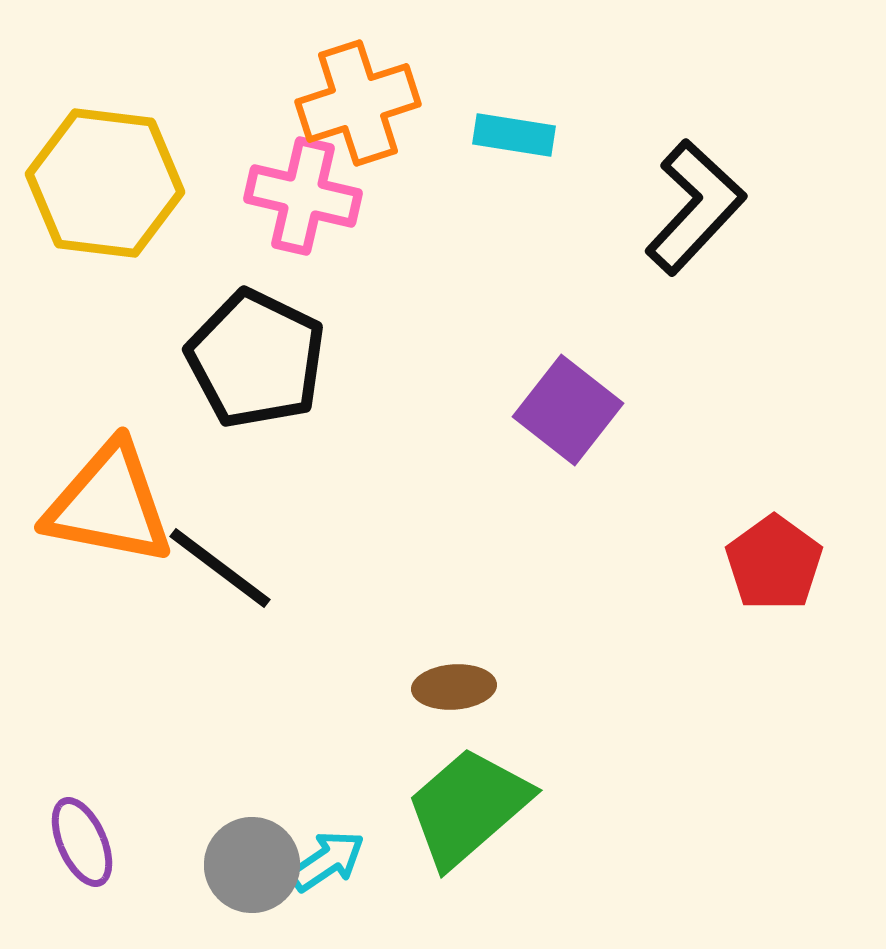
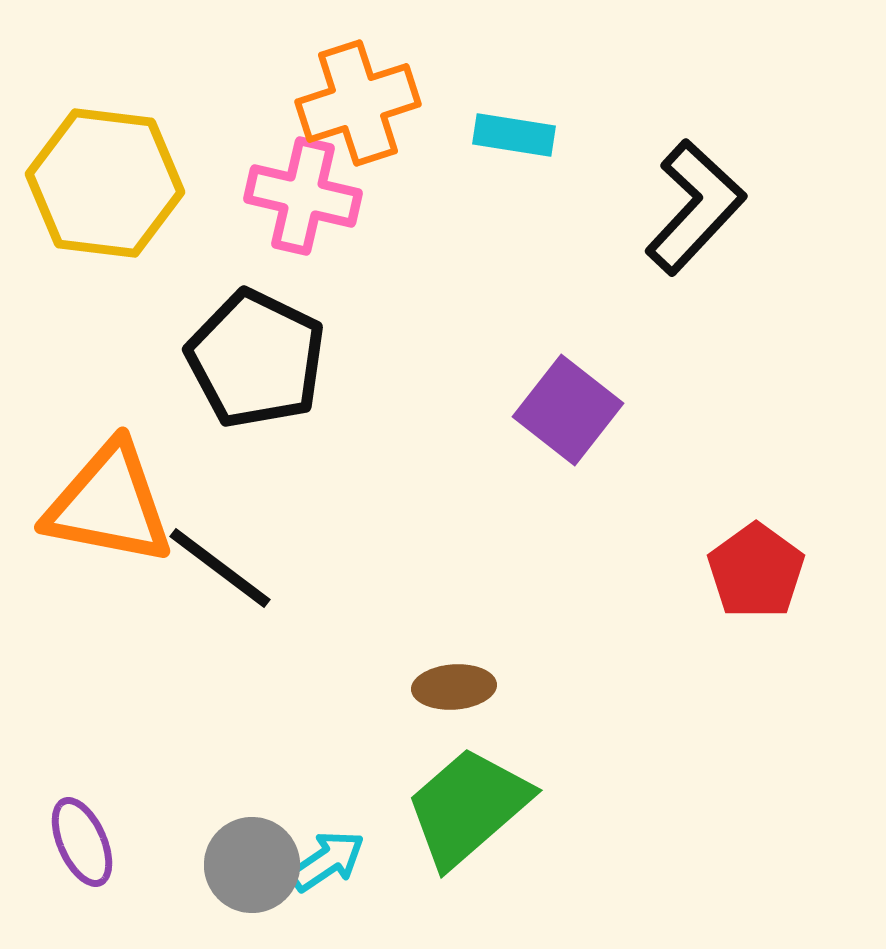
red pentagon: moved 18 px left, 8 px down
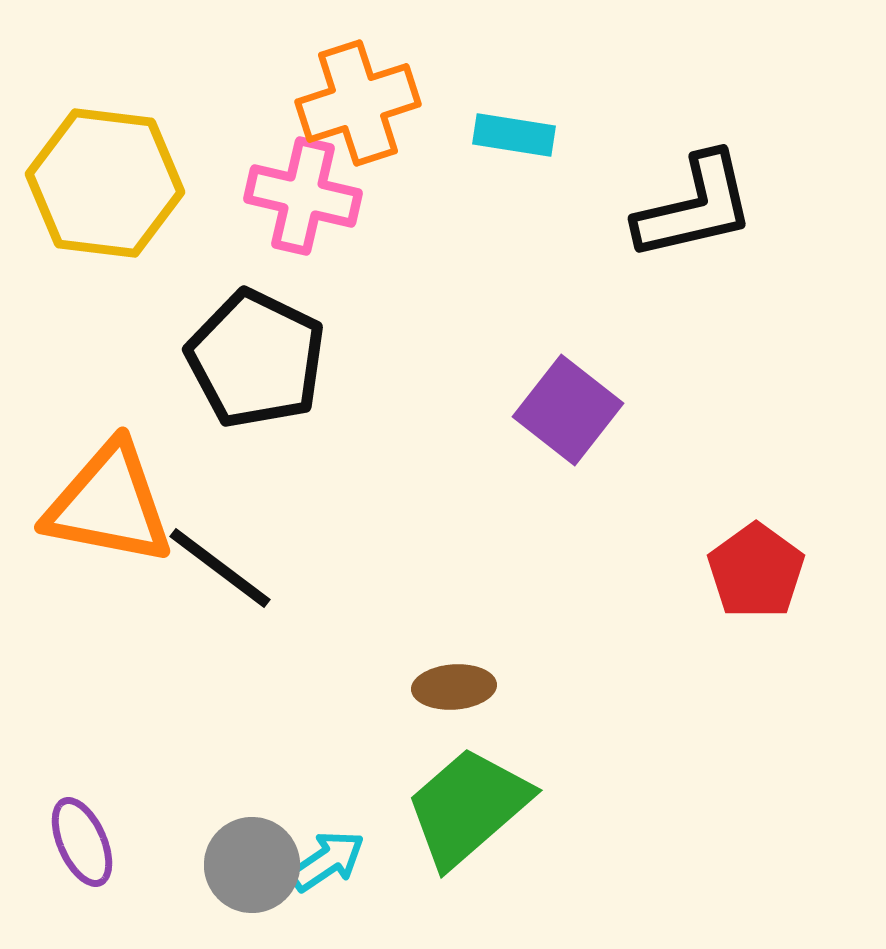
black L-shape: rotated 34 degrees clockwise
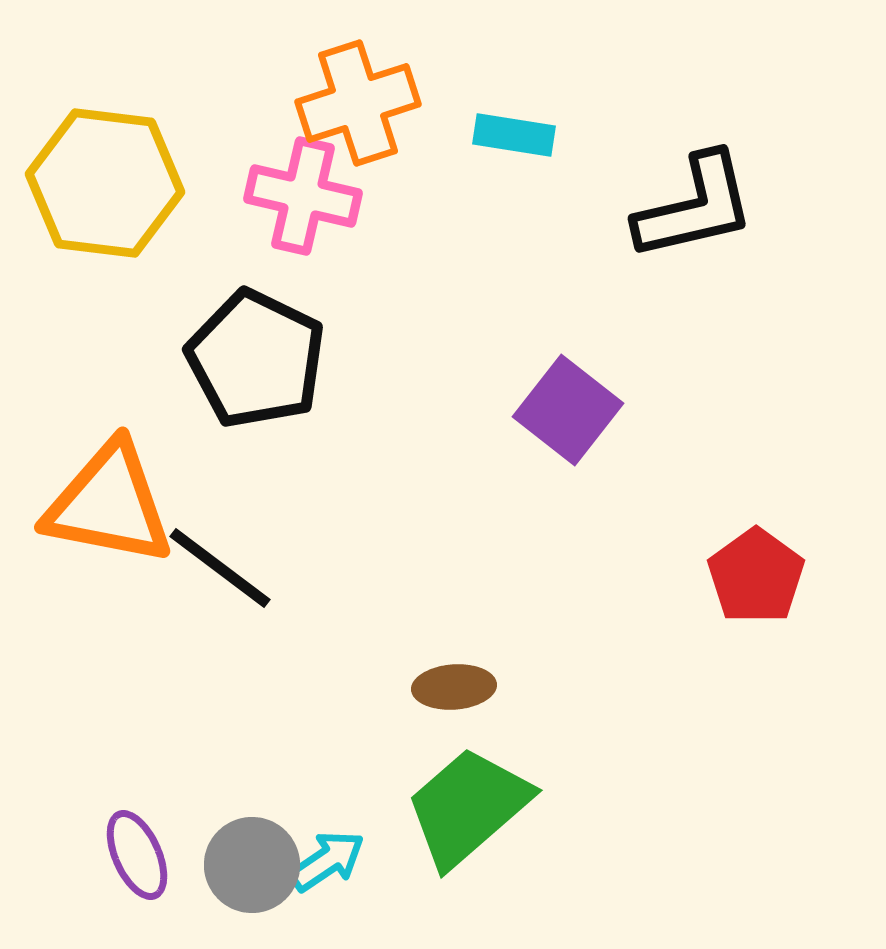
red pentagon: moved 5 px down
purple ellipse: moved 55 px right, 13 px down
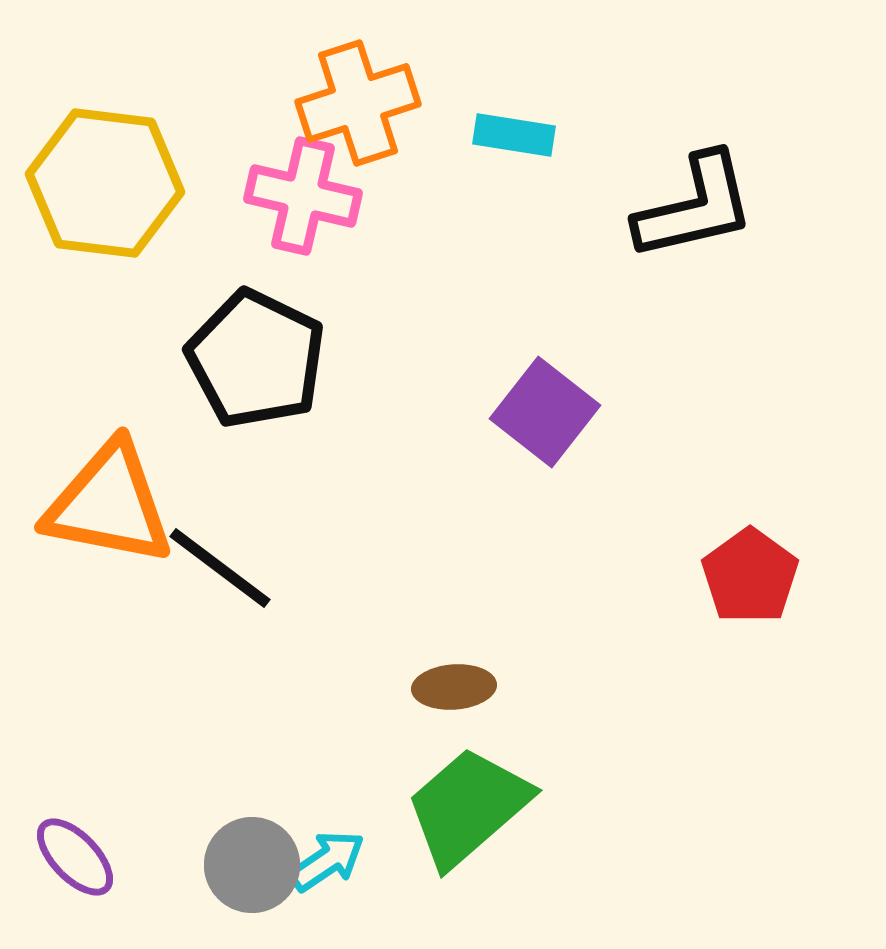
purple square: moved 23 px left, 2 px down
red pentagon: moved 6 px left
purple ellipse: moved 62 px left, 2 px down; rotated 20 degrees counterclockwise
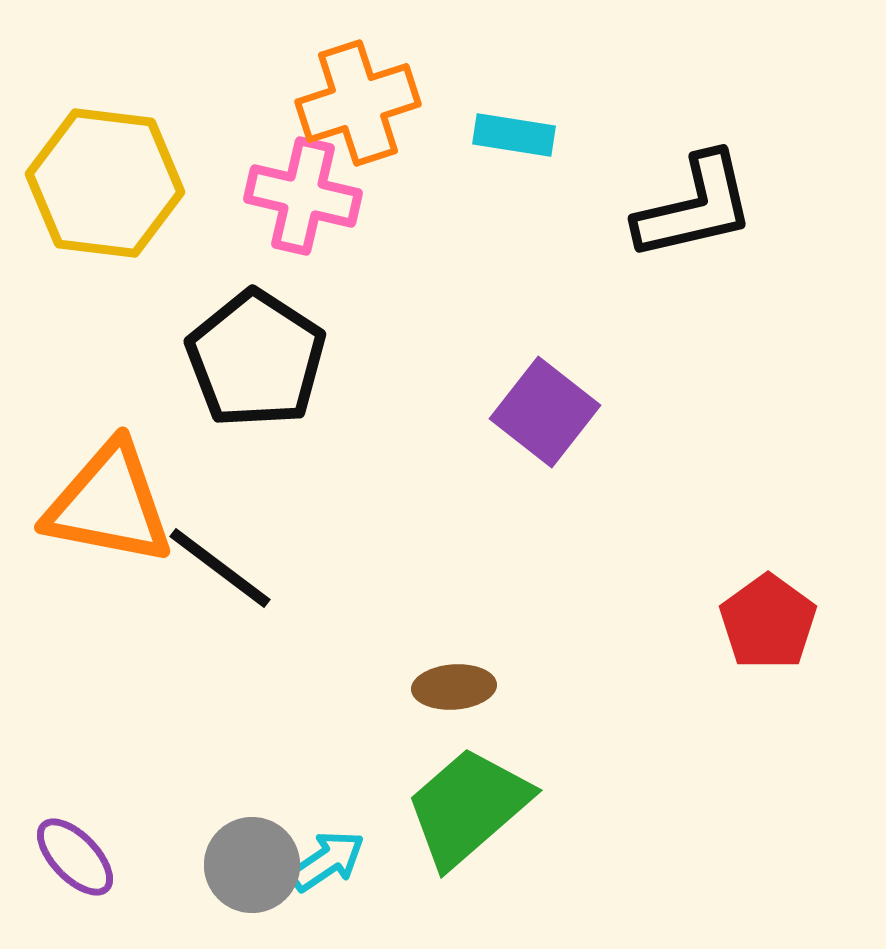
black pentagon: rotated 7 degrees clockwise
red pentagon: moved 18 px right, 46 px down
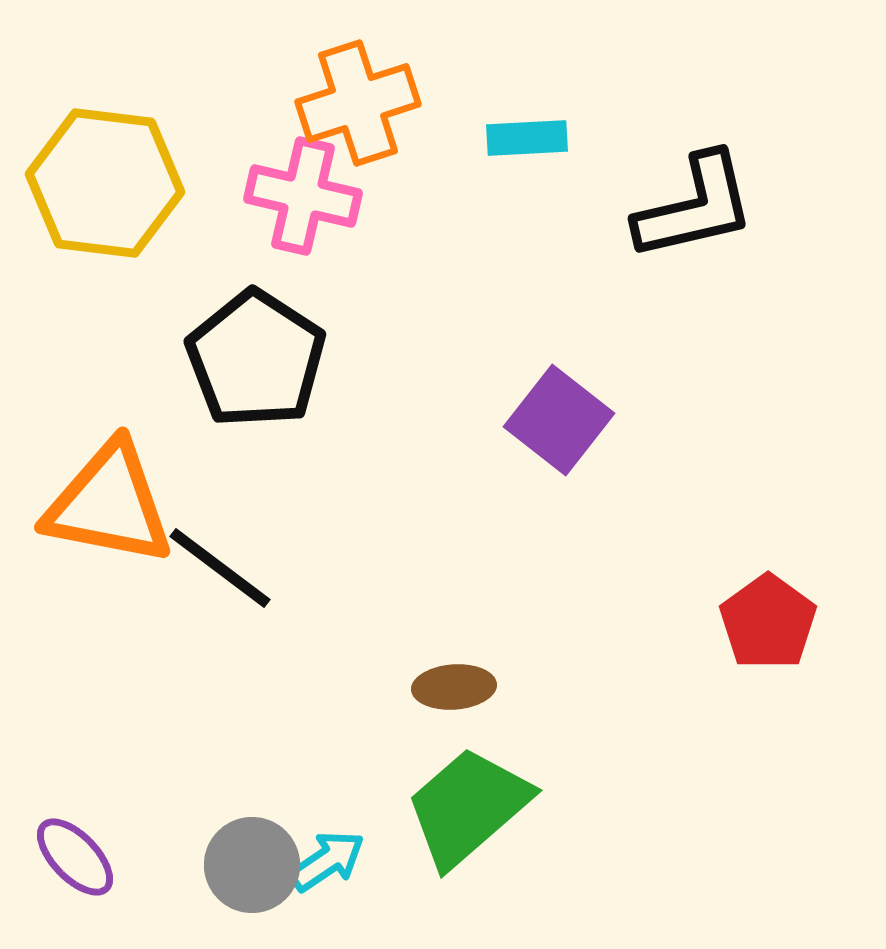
cyan rectangle: moved 13 px right, 3 px down; rotated 12 degrees counterclockwise
purple square: moved 14 px right, 8 px down
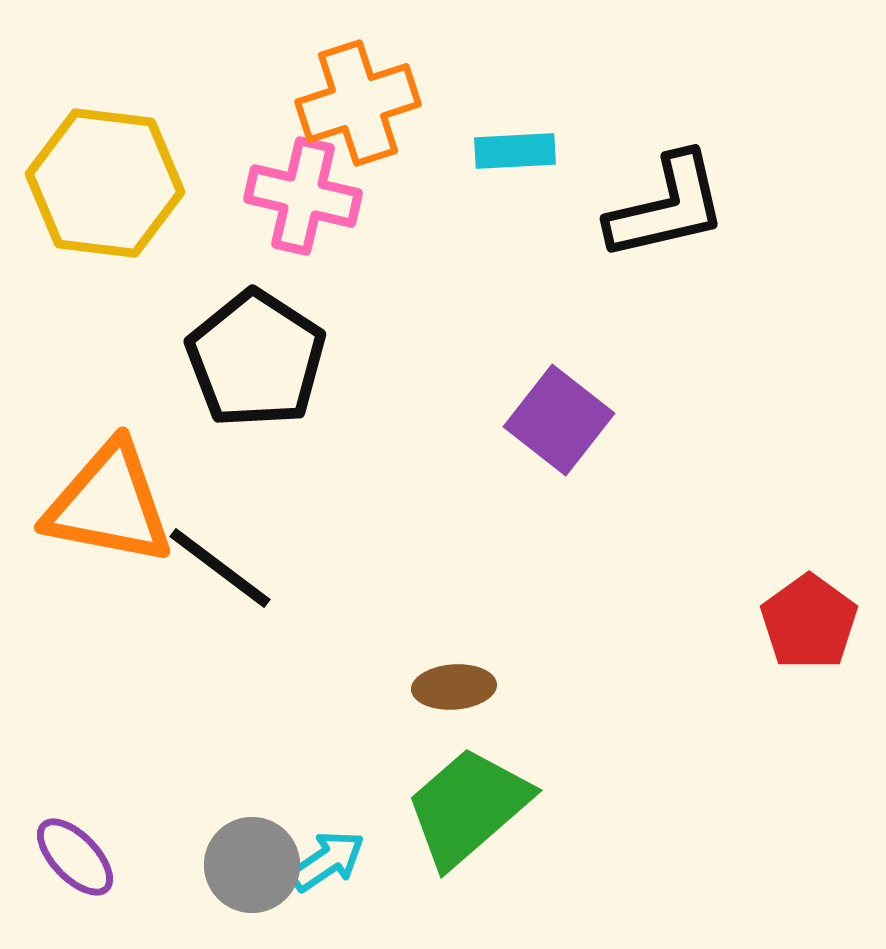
cyan rectangle: moved 12 px left, 13 px down
black L-shape: moved 28 px left
red pentagon: moved 41 px right
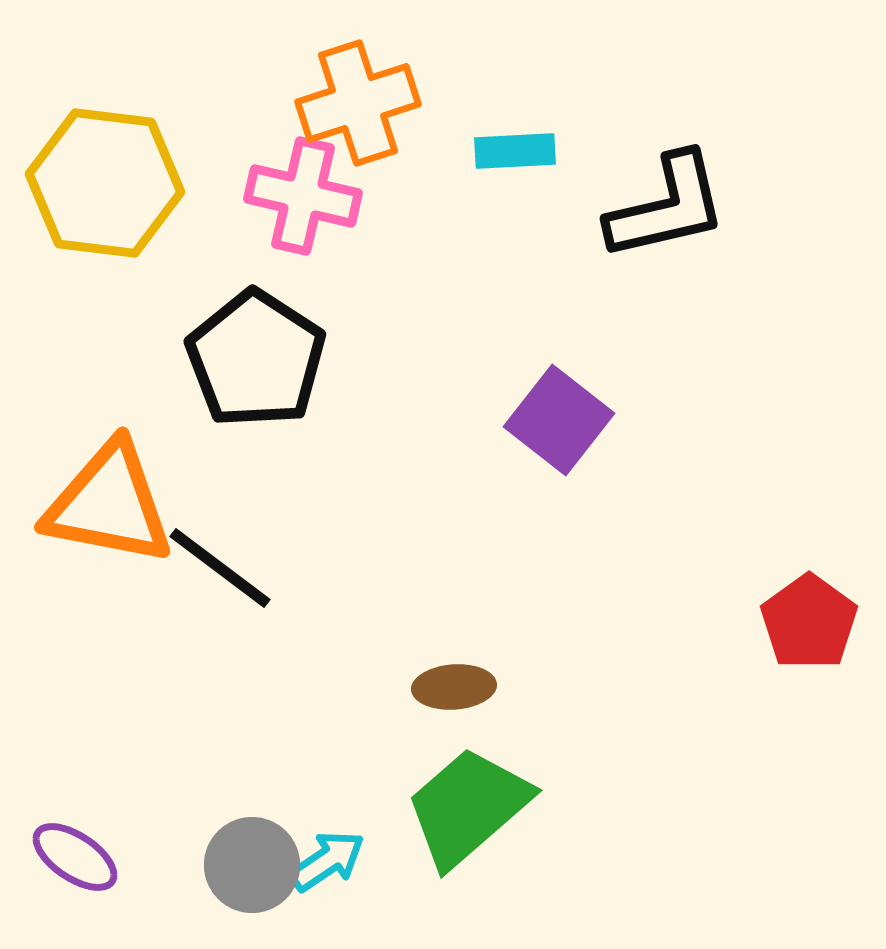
purple ellipse: rotated 12 degrees counterclockwise
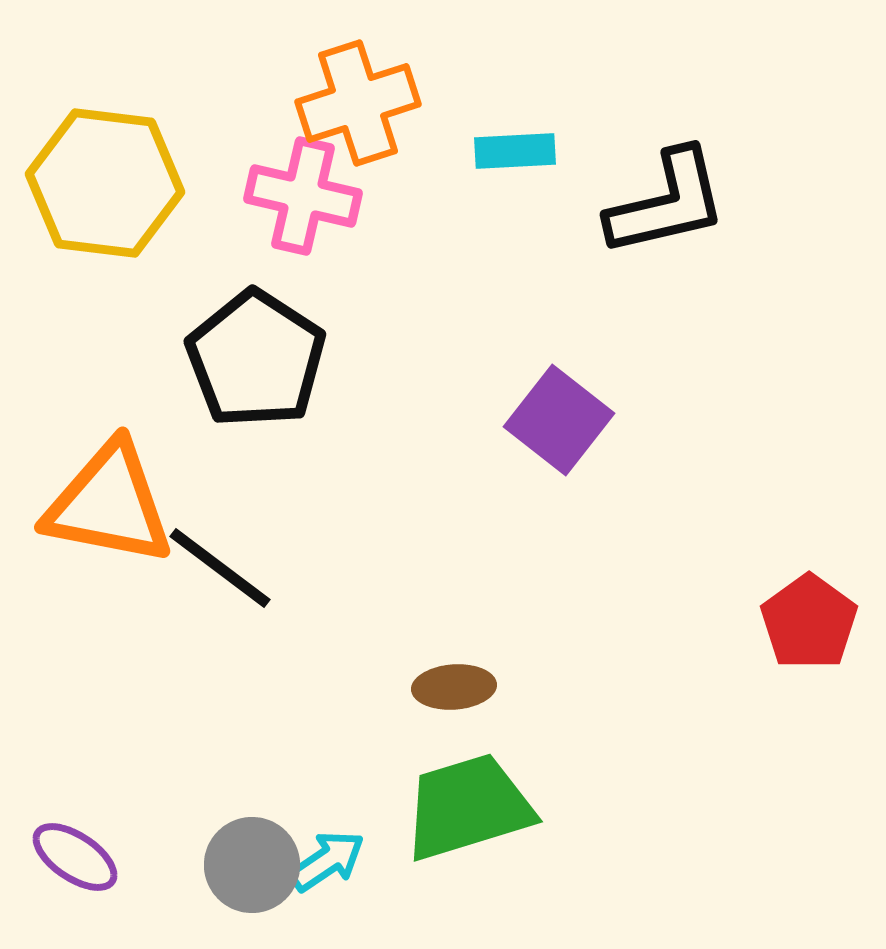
black L-shape: moved 4 px up
green trapezoid: rotated 24 degrees clockwise
